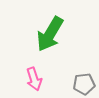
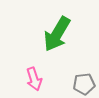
green arrow: moved 7 px right
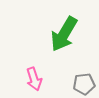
green arrow: moved 7 px right
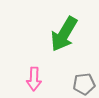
pink arrow: rotated 20 degrees clockwise
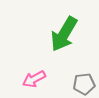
pink arrow: rotated 60 degrees clockwise
